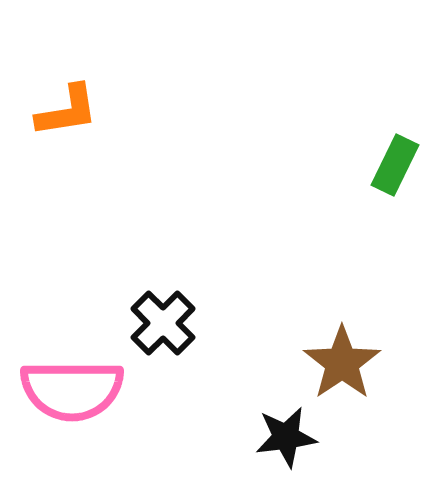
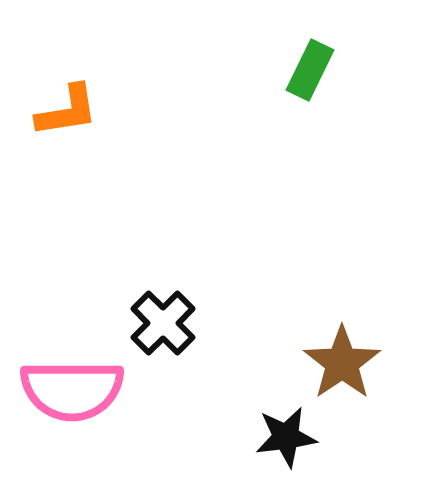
green rectangle: moved 85 px left, 95 px up
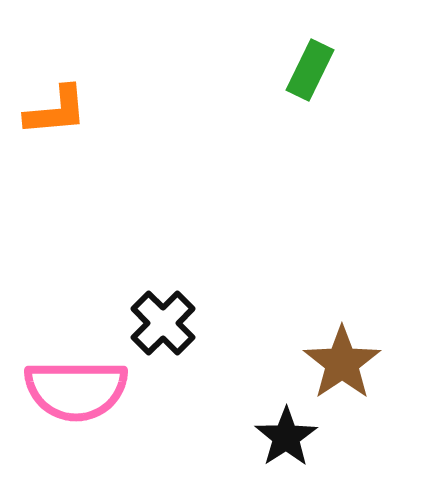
orange L-shape: moved 11 px left; rotated 4 degrees clockwise
pink semicircle: moved 4 px right
black star: rotated 26 degrees counterclockwise
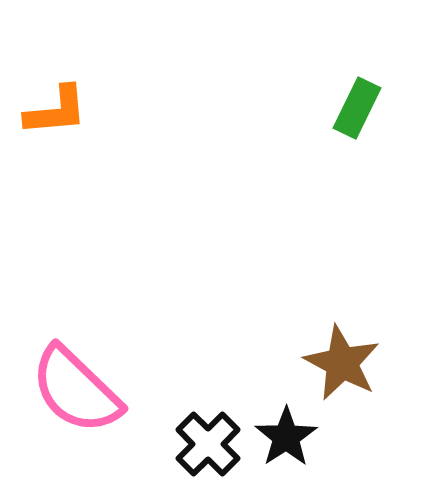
green rectangle: moved 47 px right, 38 px down
black cross: moved 45 px right, 121 px down
brown star: rotated 10 degrees counterclockwise
pink semicircle: rotated 44 degrees clockwise
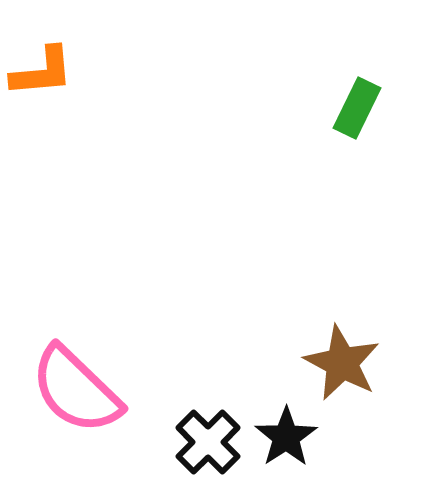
orange L-shape: moved 14 px left, 39 px up
black cross: moved 2 px up
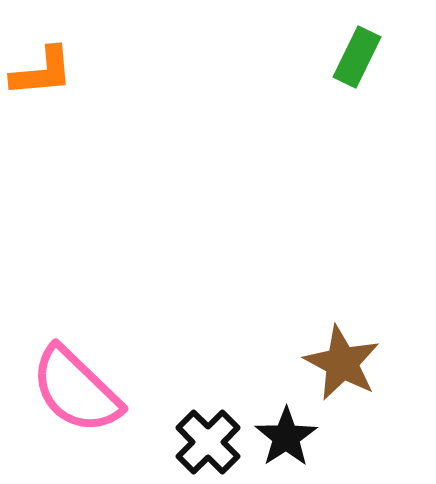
green rectangle: moved 51 px up
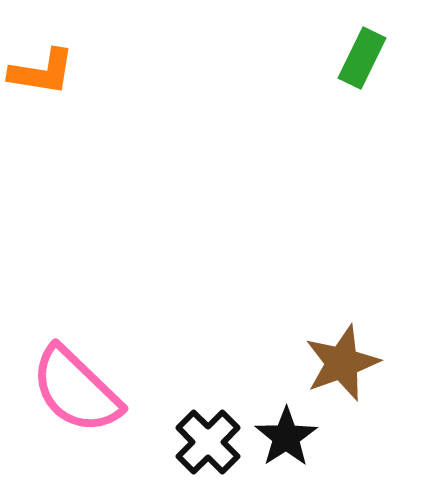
green rectangle: moved 5 px right, 1 px down
orange L-shape: rotated 14 degrees clockwise
brown star: rotated 24 degrees clockwise
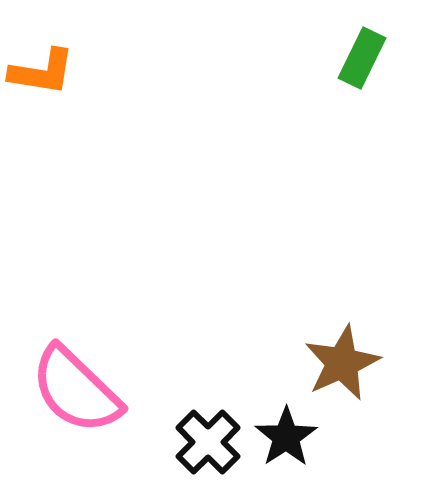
brown star: rotated 4 degrees counterclockwise
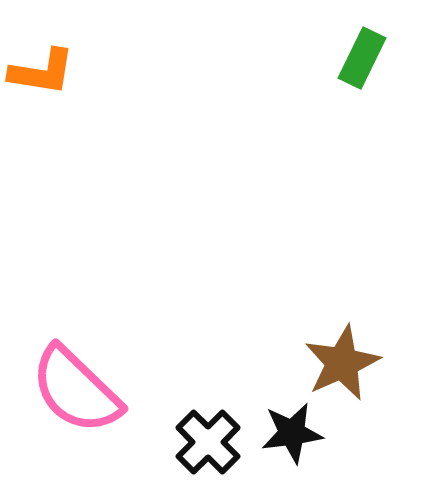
black star: moved 6 px right, 4 px up; rotated 26 degrees clockwise
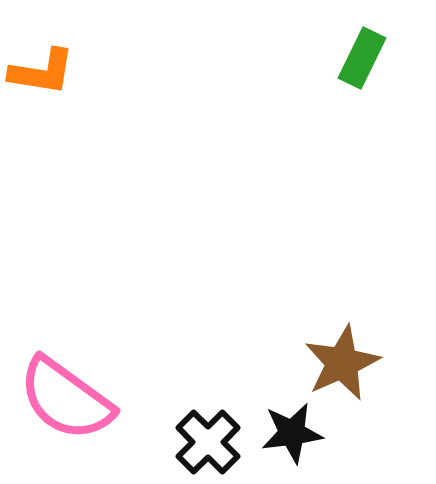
pink semicircle: moved 10 px left, 9 px down; rotated 8 degrees counterclockwise
